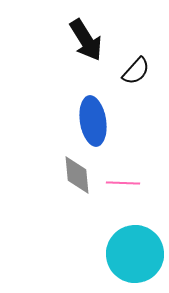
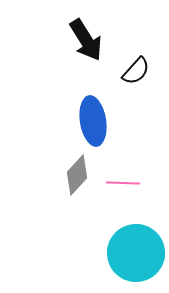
gray diamond: rotated 48 degrees clockwise
cyan circle: moved 1 px right, 1 px up
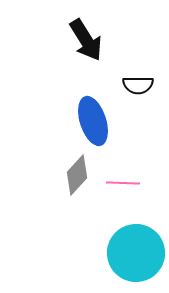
black semicircle: moved 2 px right, 14 px down; rotated 48 degrees clockwise
blue ellipse: rotated 9 degrees counterclockwise
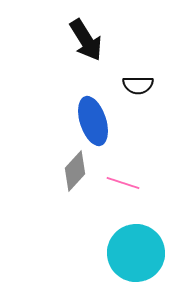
gray diamond: moved 2 px left, 4 px up
pink line: rotated 16 degrees clockwise
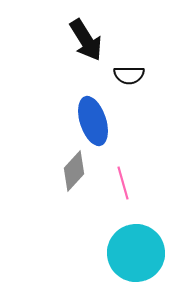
black semicircle: moved 9 px left, 10 px up
gray diamond: moved 1 px left
pink line: rotated 56 degrees clockwise
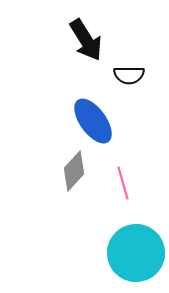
blue ellipse: rotated 18 degrees counterclockwise
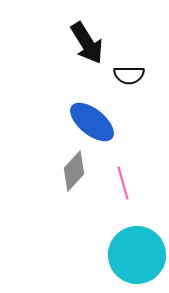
black arrow: moved 1 px right, 3 px down
blue ellipse: moved 1 px left, 1 px down; rotated 15 degrees counterclockwise
cyan circle: moved 1 px right, 2 px down
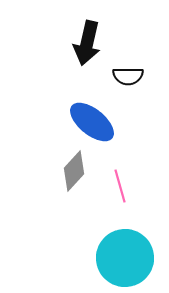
black arrow: rotated 45 degrees clockwise
black semicircle: moved 1 px left, 1 px down
pink line: moved 3 px left, 3 px down
cyan circle: moved 12 px left, 3 px down
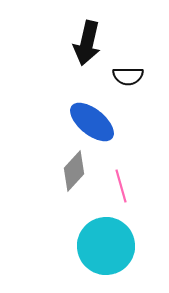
pink line: moved 1 px right
cyan circle: moved 19 px left, 12 px up
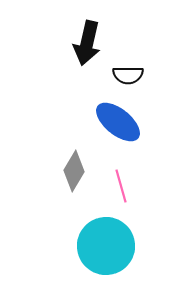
black semicircle: moved 1 px up
blue ellipse: moved 26 px right
gray diamond: rotated 12 degrees counterclockwise
